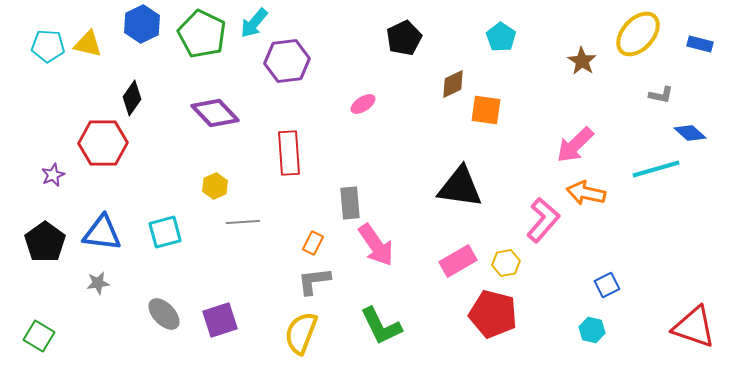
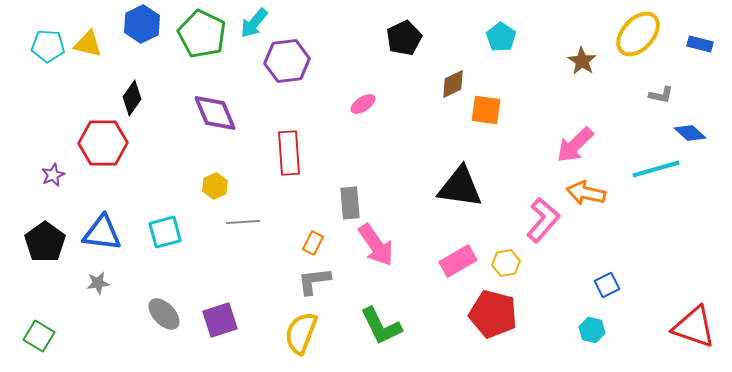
purple diamond at (215, 113): rotated 21 degrees clockwise
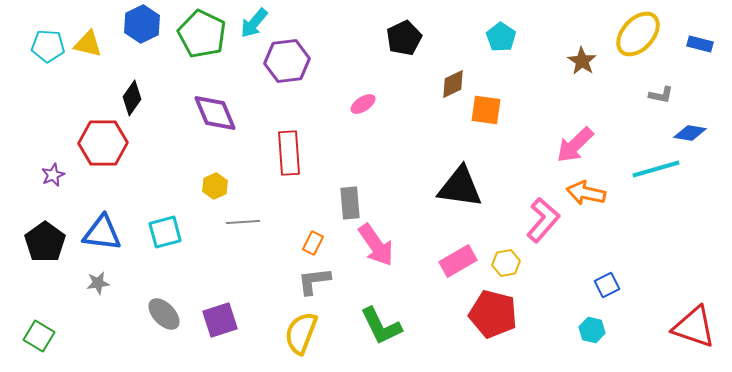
blue diamond at (690, 133): rotated 32 degrees counterclockwise
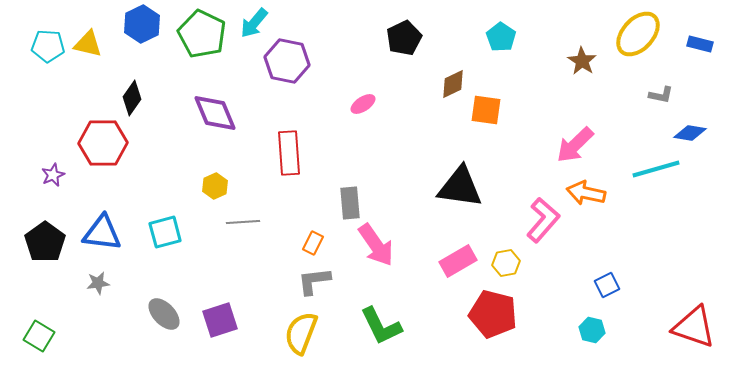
purple hexagon at (287, 61): rotated 18 degrees clockwise
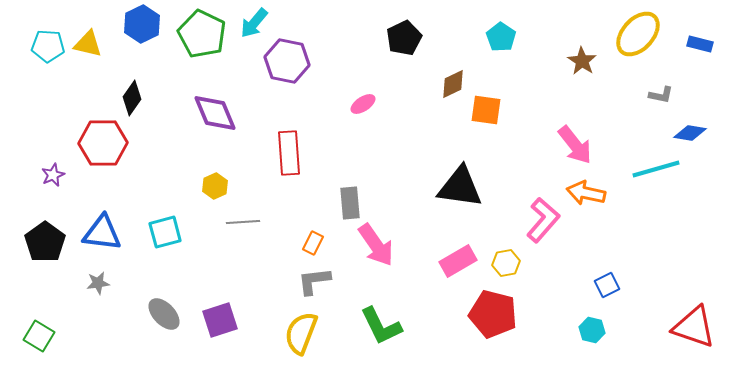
pink arrow at (575, 145): rotated 84 degrees counterclockwise
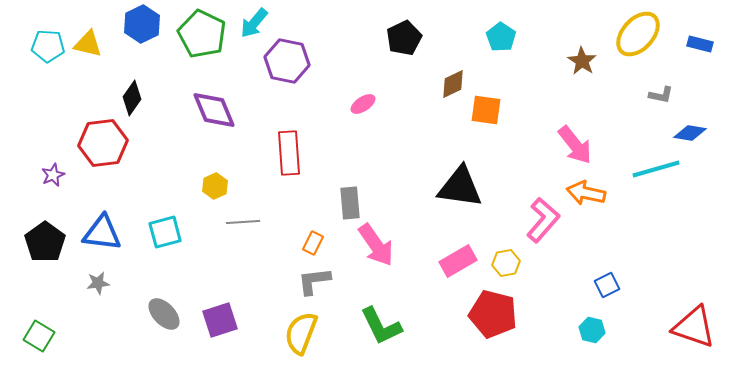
purple diamond at (215, 113): moved 1 px left, 3 px up
red hexagon at (103, 143): rotated 6 degrees counterclockwise
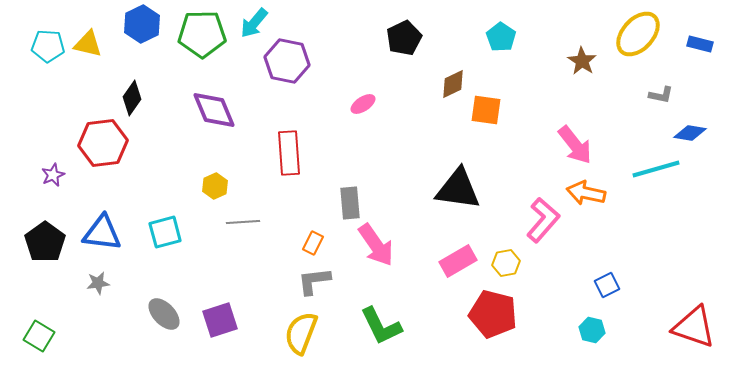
green pentagon at (202, 34): rotated 27 degrees counterclockwise
black triangle at (460, 187): moved 2 px left, 2 px down
